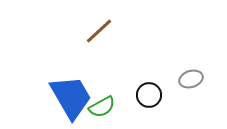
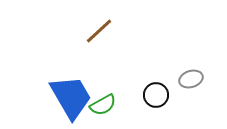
black circle: moved 7 px right
green semicircle: moved 1 px right, 2 px up
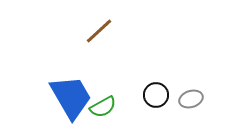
gray ellipse: moved 20 px down
green semicircle: moved 2 px down
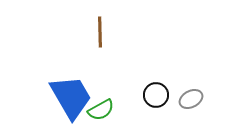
brown line: moved 1 px right, 1 px down; rotated 48 degrees counterclockwise
gray ellipse: rotated 10 degrees counterclockwise
green semicircle: moved 2 px left, 3 px down
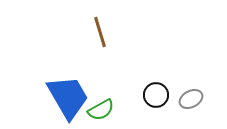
brown line: rotated 16 degrees counterclockwise
blue trapezoid: moved 3 px left
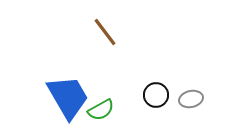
brown line: moved 5 px right; rotated 20 degrees counterclockwise
gray ellipse: rotated 15 degrees clockwise
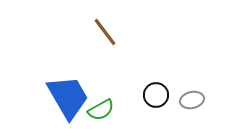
gray ellipse: moved 1 px right, 1 px down
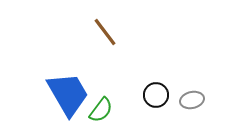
blue trapezoid: moved 3 px up
green semicircle: rotated 24 degrees counterclockwise
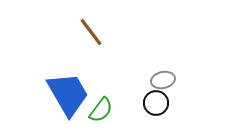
brown line: moved 14 px left
black circle: moved 8 px down
gray ellipse: moved 29 px left, 20 px up
